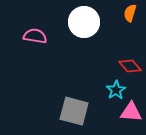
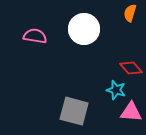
white circle: moved 7 px down
red diamond: moved 1 px right, 2 px down
cyan star: rotated 24 degrees counterclockwise
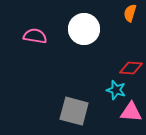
red diamond: rotated 45 degrees counterclockwise
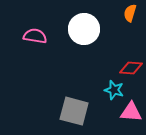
cyan star: moved 2 px left
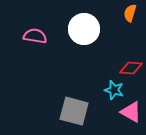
pink triangle: rotated 25 degrees clockwise
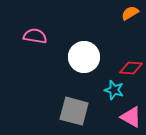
orange semicircle: rotated 42 degrees clockwise
white circle: moved 28 px down
pink triangle: moved 5 px down
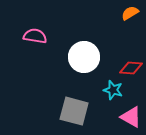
cyan star: moved 1 px left
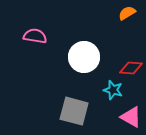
orange semicircle: moved 3 px left
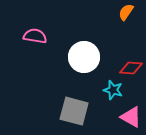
orange semicircle: moved 1 px left, 1 px up; rotated 24 degrees counterclockwise
